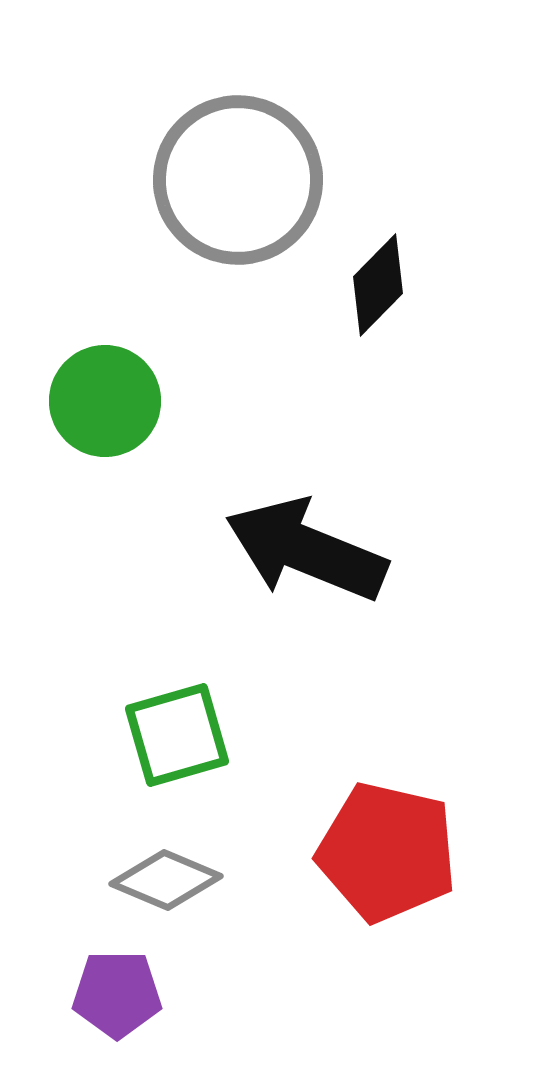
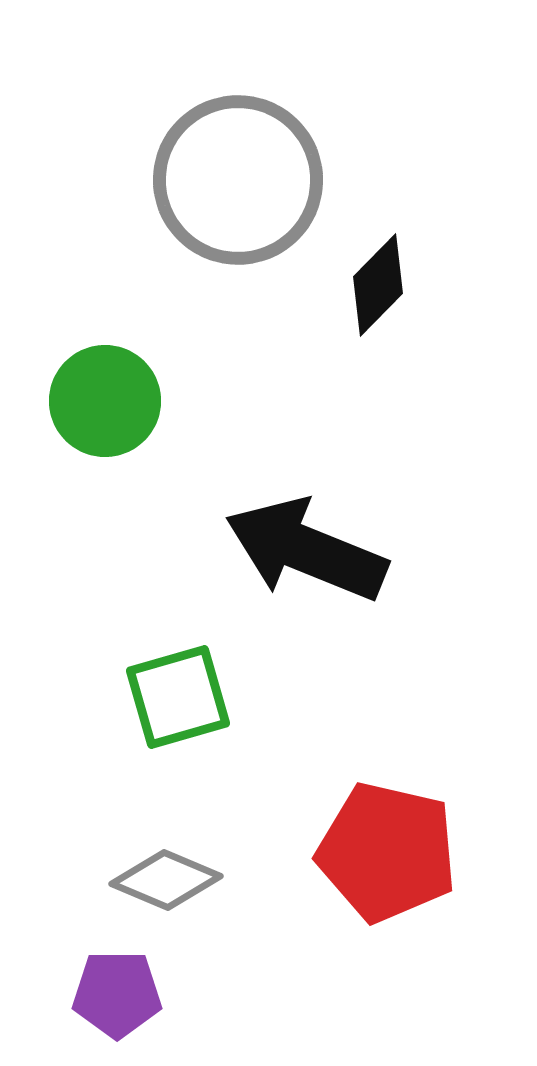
green square: moved 1 px right, 38 px up
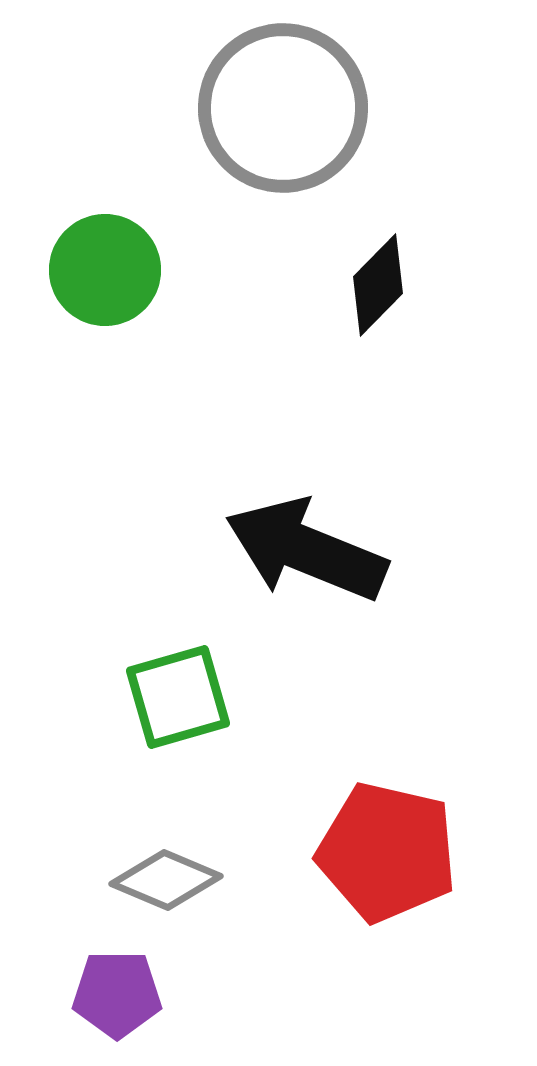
gray circle: moved 45 px right, 72 px up
green circle: moved 131 px up
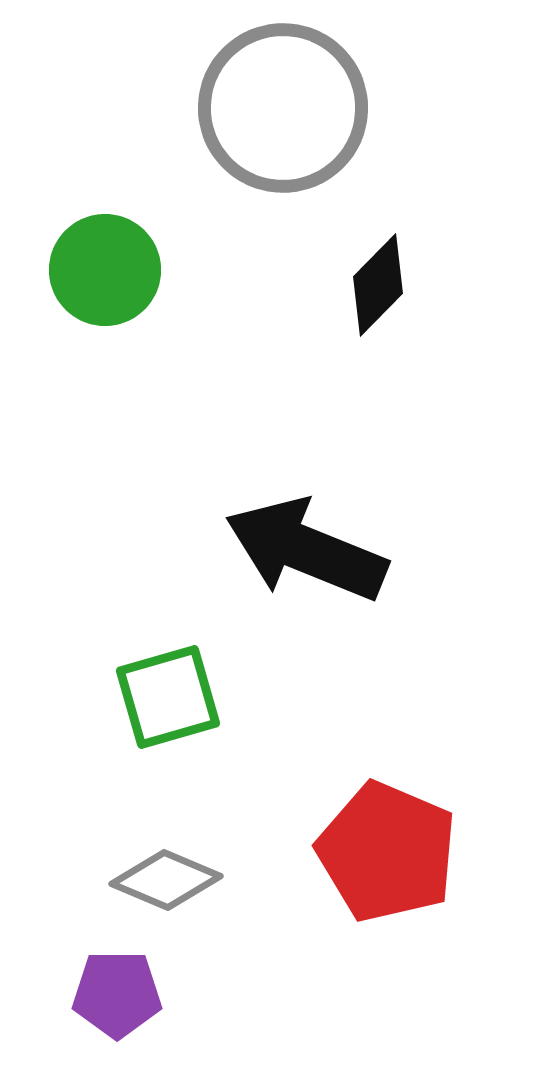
green square: moved 10 px left
red pentagon: rotated 10 degrees clockwise
